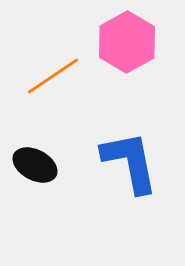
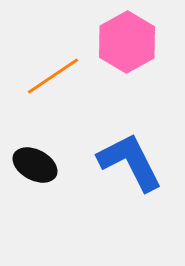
blue L-shape: rotated 16 degrees counterclockwise
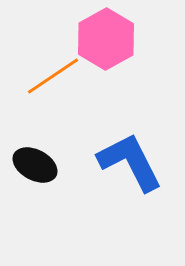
pink hexagon: moved 21 px left, 3 px up
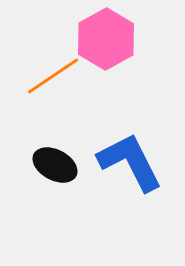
black ellipse: moved 20 px right
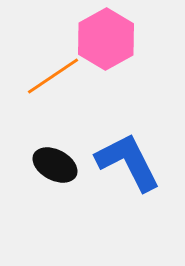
blue L-shape: moved 2 px left
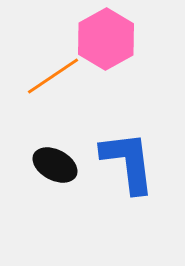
blue L-shape: rotated 20 degrees clockwise
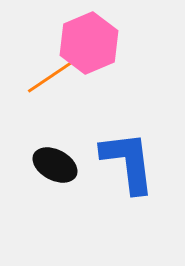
pink hexagon: moved 17 px left, 4 px down; rotated 6 degrees clockwise
orange line: moved 1 px up
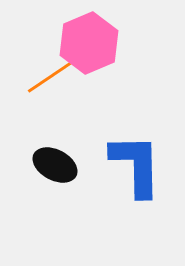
blue L-shape: moved 8 px right, 3 px down; rotated 6 degrees clockwise
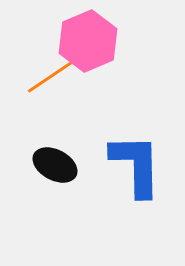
pink hexagon: moved 1 px left, 2 px up
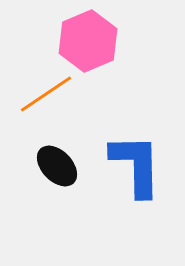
orange line: moved 7 px left, 19 px down
black ellipse: moved 2 px right, 1 px down; rotated 18 degrees clockwise
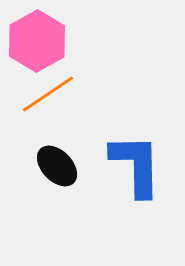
pink hexagon: moved 51 px left; rotated 6 degrees counterclockwise
orange line: moved 2 px right
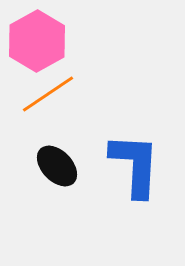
blue L-shape: moved 1 px left; rotated 4 degrees clockwise
